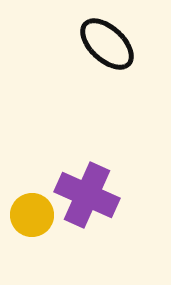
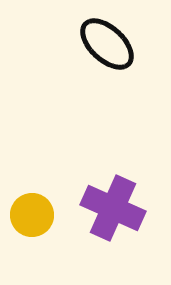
purple cross: moved 26 px right, 13 px down
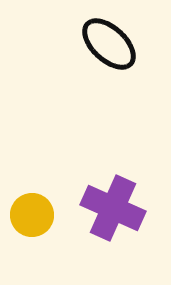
black ellipse: moved 2 px right
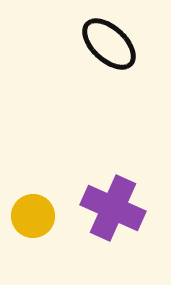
yellow circle: moved 1 px right, 1 px down
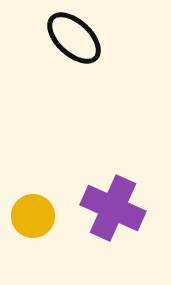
black ellipse: moved 35 px left, 6 px up
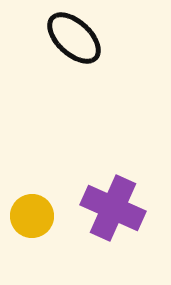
yellow circle: moved 1 px left
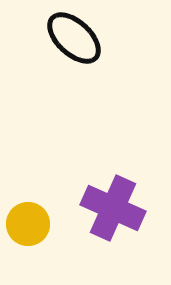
yellow circle: moved 4 px left, 8 px down
